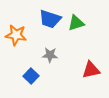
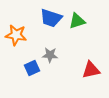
blue trapezoid: moved 1 px right, 1 px up
green triangle: moved 1 px right, 2 px up
blue square: moved 1 px right, 8 px up; rotated 21 degrees clockwise
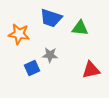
green triangle: moved 3 px right, 7 px down; rotated 24 degrees clockwise
orange star: moved 3 px right, 1 px up
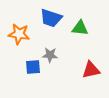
blue square: moved 1 px right, 1 px up; rotated 21 degrees clockwise
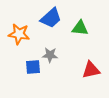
blue trapezoid: rotated 60 degrees counterclockwise
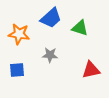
green triangle: rotated 12 degrees clockwise
blue square: moved 16 px left, 3 px down
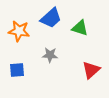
orange star: moved 3 px up
red triangle: rotated 30 degrees counterclockwise
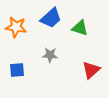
orange star: moved 3 px left, 4 px up
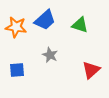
blue trapezoid: moved 6 px left, 2 px down
green triangle: moved 3 px up
gray star: rotated 21 degrees clockwise
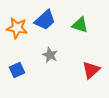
orange star: moved 1 px right, 1 px down
blue square: rotated 21 degrees counterclockwise
